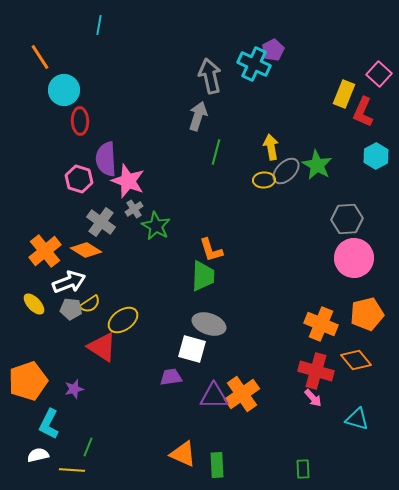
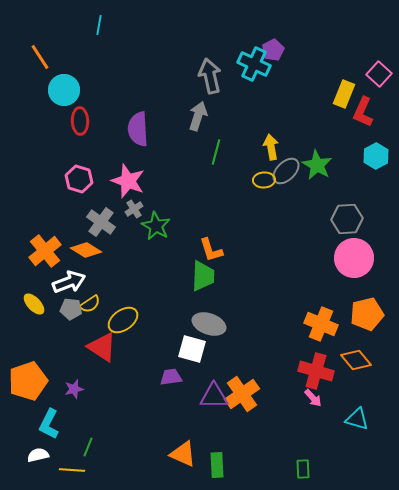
purple semicircle at (106, 159): moved 32 px right, 30 px up
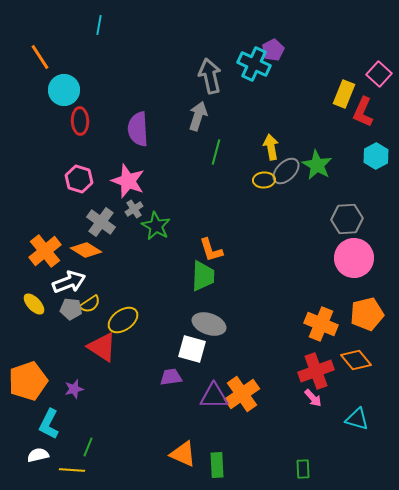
red cross at (316, 371): rotated 36 degrees counterclockwise
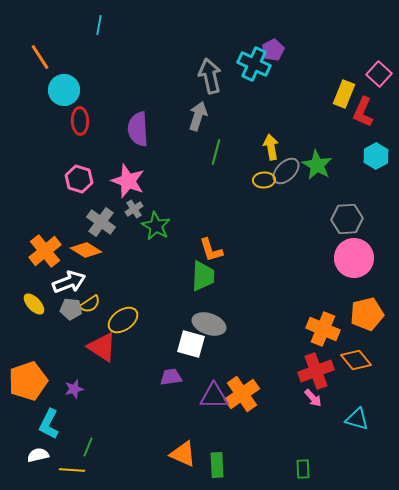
orange cross at (321, 324): moved 2 px right, 5 px down
white square at (192, 349): moved 1 px left, 5 px up
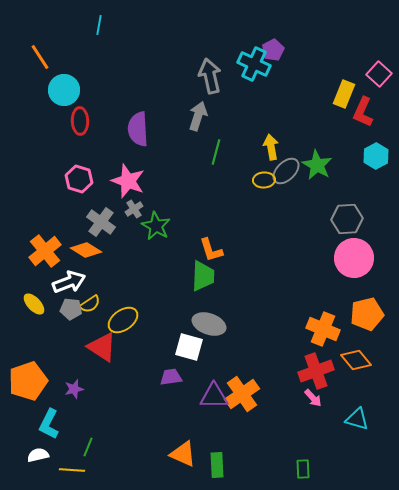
white square at (191, 344): moved 2 px left, 3 px down
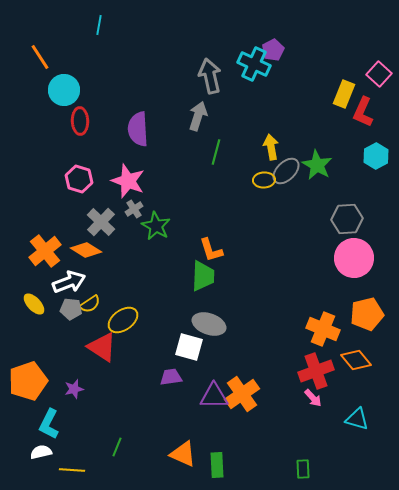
gray cross at (101, 222): rotated 8 degrees clockwise
green line at (88, 447): moved 29 px right
white semicircle at (38, 455): moved 3 px right, 3 px up
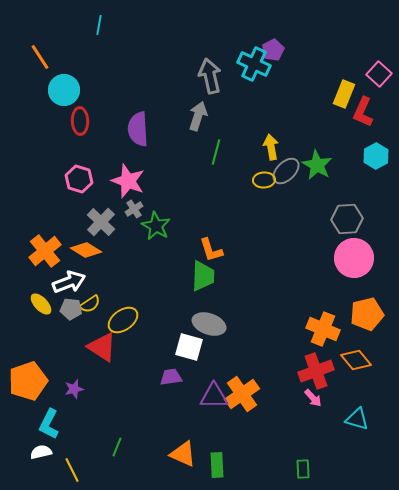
yellow ellipse at (34, 304): moved 7 px right
yellow line at (72, 470): rotated 60 degrees clockwise
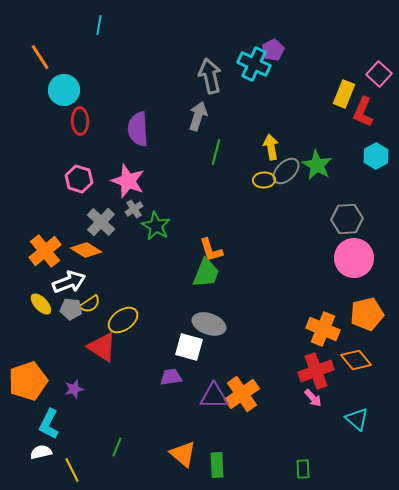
green trapezoid at (203, 276): moved 3 px right, 3 px up; rotated 20 degrees clockwise
cyan triangle at (357, 419): rotated 25 degrees clockwise
orange triangle at (183, 454): rotated 16 degrees clockwise
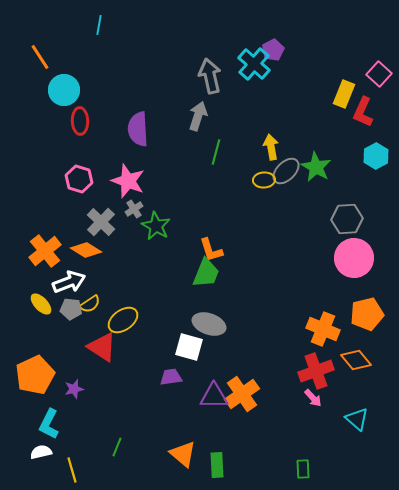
cyan cross at (254, 64): rotated 16 degrees clockwise
green star at (317, 165): moved 1 px left, 2 px down
orange pentagon at (28, 381): moved 7 px right, 6 px up; rotated 6 degrees counterclockwise
yellow line at (72, 470): rotated 10 degrees clockwise
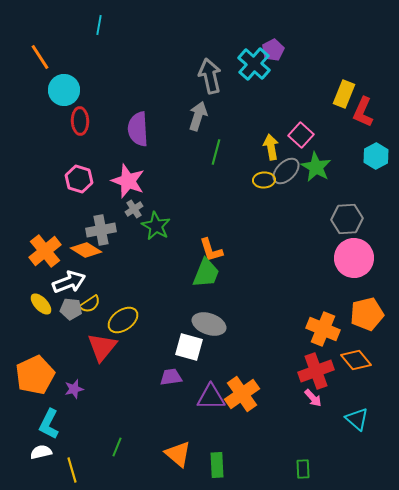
pink square at (379, 74): moved 78 px left, 61 px down
gray cross at (101, 222): moved 8 px down; rotated 36 degrees clockwise
red triangle at (102, 347): rotated 36 degrees clockwise
purple triangle at (214, 396): moved 3 px left, 1 px down
orange triangle at (183, 454): moved 5 px left
